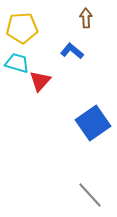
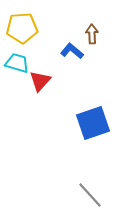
brown arrow: moved 6 px right, 16 px down
blue square: rotated 16 degrees clockwise
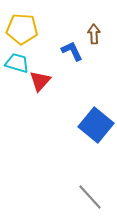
yellow pentagon: moved 1 px down; rotated 8 degrees clockwise
brown arrow: moved 2 px right
blue L-shape: rotated 25 degrees clockwise
blue square: moved 3 px right, 2 px down; rotated 32 degrees counterclockwise
gray line: moved 2 px down
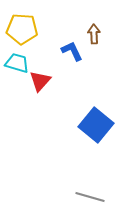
gray line: rotated 32 degrees counterclockwise
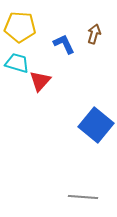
yellow pentagon: moved 2 px left, 2 px up
brown arrow: rotated 18 degrees clockwise
blue L-shape: moved 8 px left, 7 px up
gray line: moved 7 px left; rotated 12 degrees counterclockwise
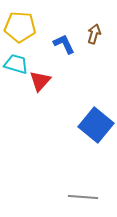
cyan trapezoid: moved 1 px left, 1 px down
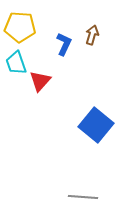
brown arrow: moved 2 px left, 1 px down
blue L-shape: rotated 50 degrees clockwise
cyan trapezoid: moved 1 px up; rotated 125 degrees counterclockwise
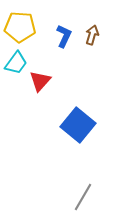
blue L-shape: moved 8 px up
cyan trapezoid: rotated 125 degrees counterclockwise
blue square: moved 18 px left
gray line: rotated 64 degrees counterclockwise
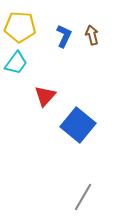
brown arrow: rotated 30 degrees counterclockwise
red triangle: moved 5 px right, 15 px down
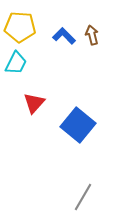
blue L-shape: rotated 70 degrees counterclockwise
cyan trapezoid: rotated 10 degrees counterclockwise
red triangle: moved 11 px left, 7 px down
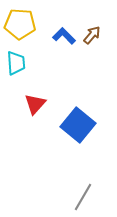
yellow pentagon: moved 3 px up
brown arrow: rotated 54 degrees clockwise
cyan trapezoid: rotated 30 degrees counterclockwise
red triangle: moved 1 px right, 1 px down
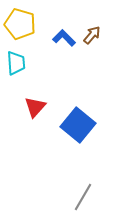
yellow pentagon: rotated 12 degrees clockwise
blue L-shape: moved 2 px down
red triangle: moved 3 px down
